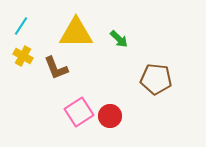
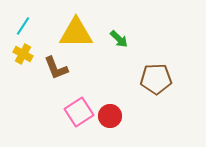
cyan line: moved 2 px right
yellow cross: moved 2 px up
brown pentagon: rotated 8 degrees counterclockwise
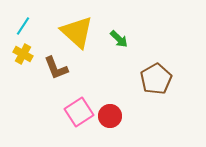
yellow triangle: moved 1 px right, 1 px up; rotated 42 degrees clockwise
brown pentagon: rotated 28 degrees counterclockwise
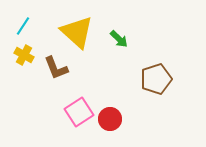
yellow cross: moved 1 px right, 1 px down
brown pentagon: rotated 12 degrees clockwise
red circle: moved 3 px down
